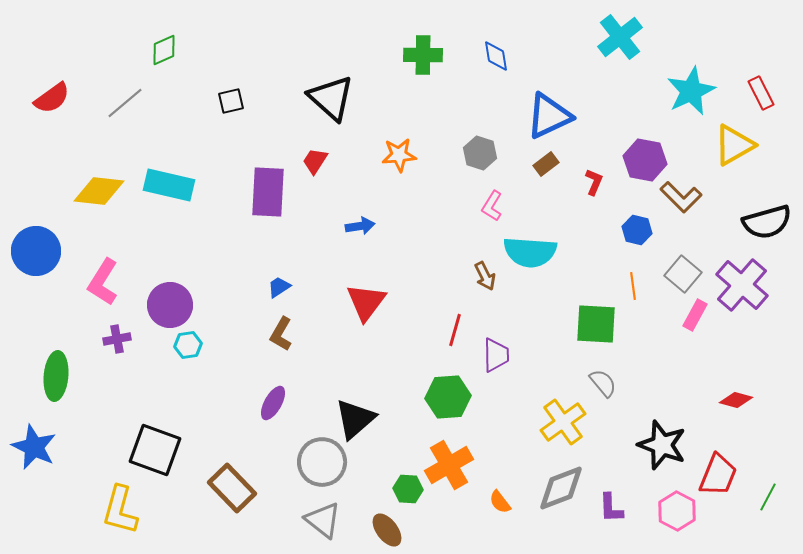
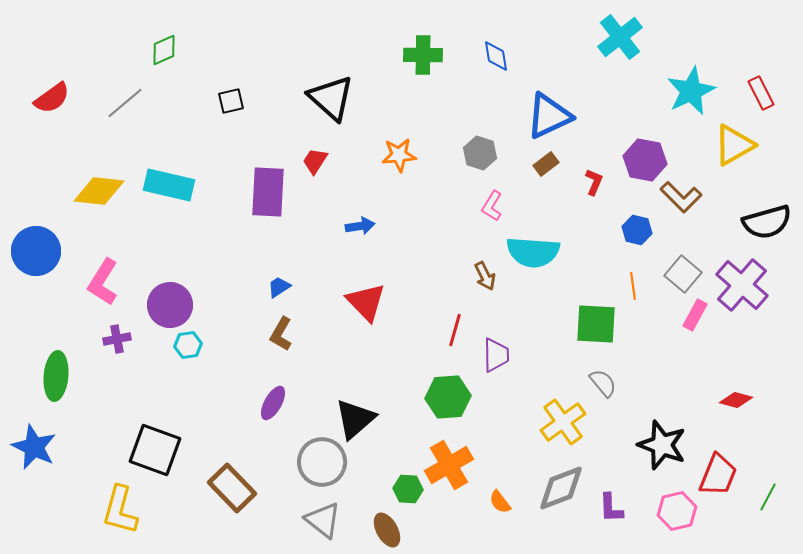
cyan semicircle at (530, 252): moved 3 px right
red triangle at (366, 302): rotated 21 degrees counterclockwise
pink hexagon at (677, 511): rotated 18 degrees clockwise
brown ellipse at (387, 530): rotated 8 degrees clockwise
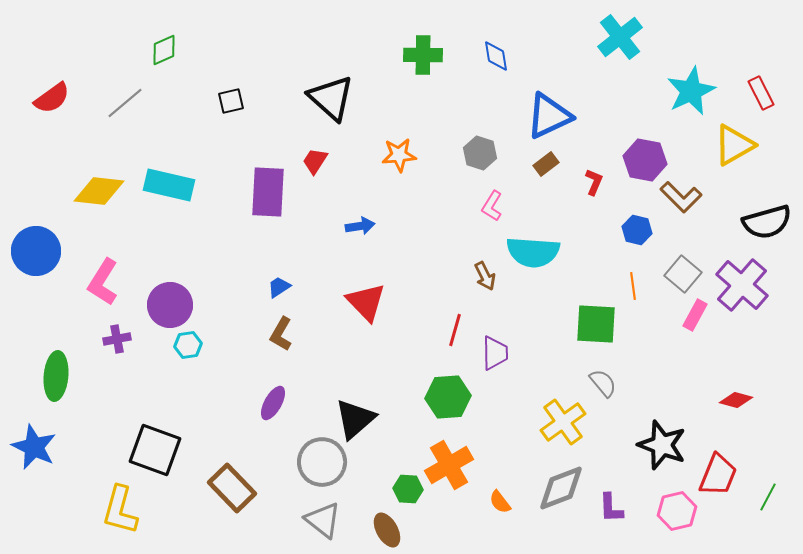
purple trapezoid at (496, 355): moved 1 px left, 2 px up
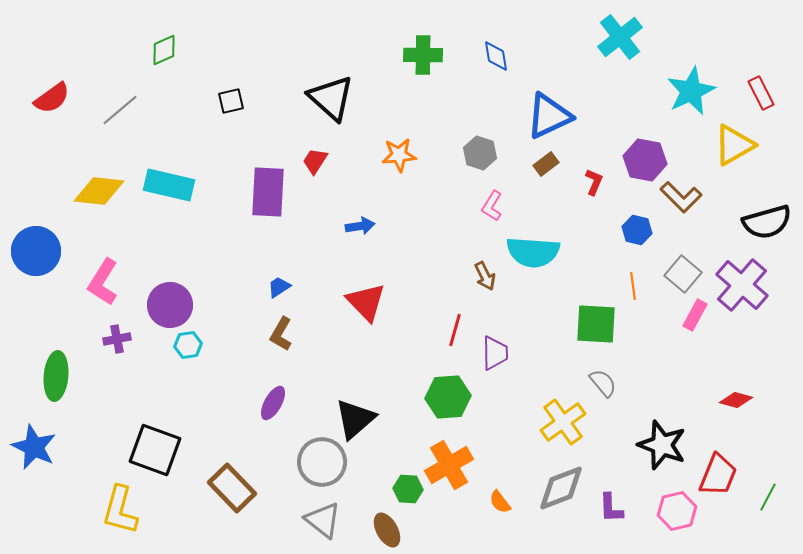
gray line at (125, 103): moved 5 px left, 7 px down
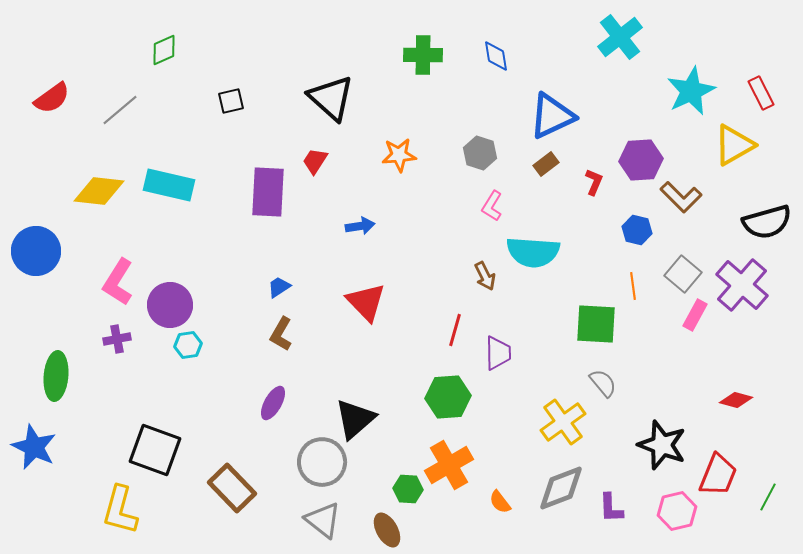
blue triangle at (549, 116): moved 3 px right
purple hexagon at (645, 160): moved 4 px left; rotated 15 degrees counterclockwise
pink L-shape at (103, 282): moved 15 px right
purple trapezoid at (495, 353): moved 3 px right
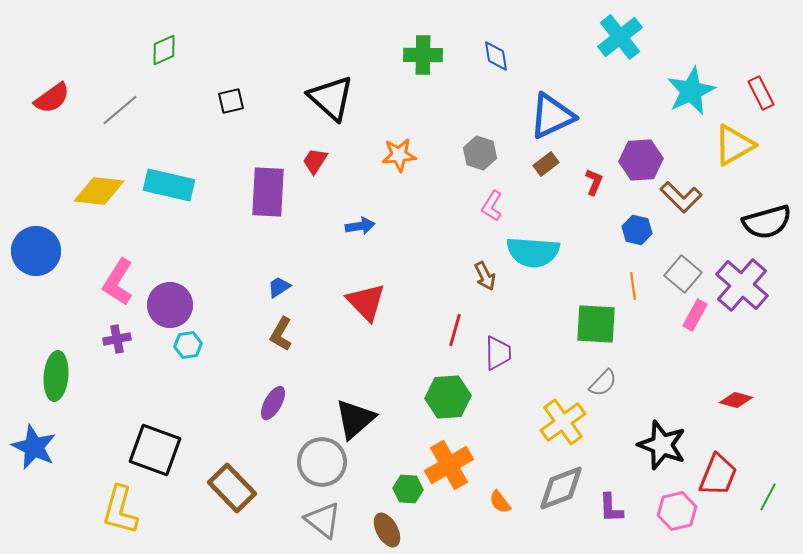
gray semicircle at (603, 383): rotated 84 degrees clockwise
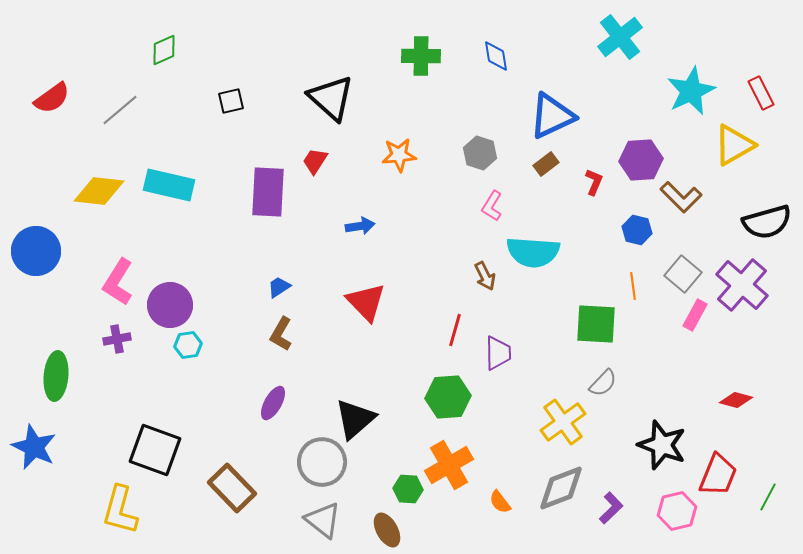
green cross at (423, 55): moved 2 px left, 1 px down
purple L-shape at (611, 508): rotated 132 degrees counterclockwise
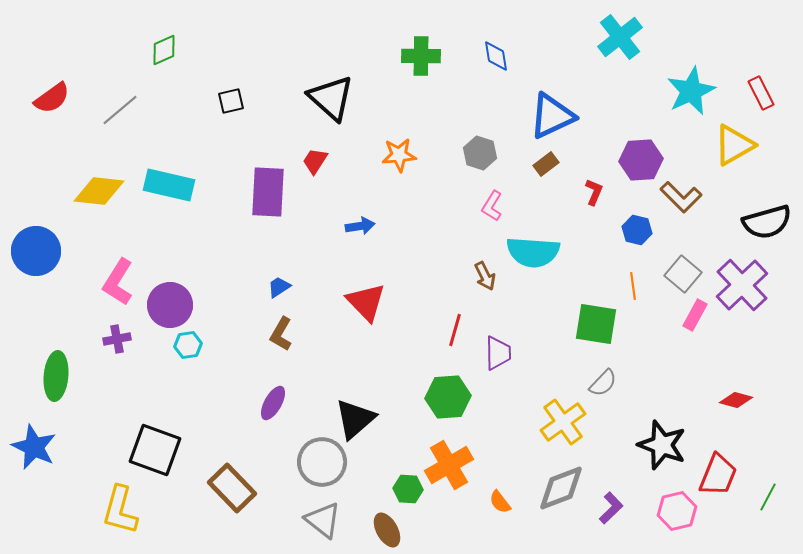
red L-shape at (594, 182): moved 10 px down
purple cross at (742, 285): rotated 6 degrees clockwise
green square at (596, 324): rotated 6 degrees clockwise
